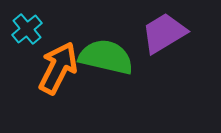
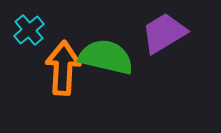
cyan cross: moved 2 px right, 1 px down
orange arrow: moved 5 px right; rotated 24 degrees counterclockwise
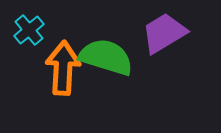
green semicircle: rotated 4 degrees clockwise
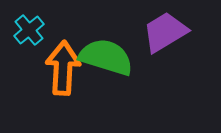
purple trapezoid: moved 1 px right, 1 px up
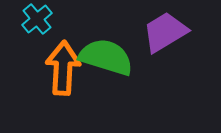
cyan cross: moved 8 px right, 11 px up
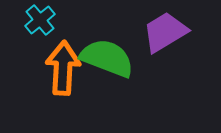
cyan cross: moved 3 px right, 1 px down
green semicircle: moved 1 px right, 1 px down; rotated 4 degrees clockwise
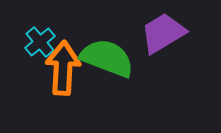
cyan cross: moved 22 px down
purple trapezoid: moved 2 px left, 1 px down
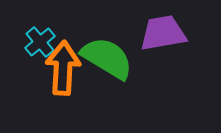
purple trapezoid: rotated 21 degrees clockwise
green semicircle: rotated 10 degrees clockwise
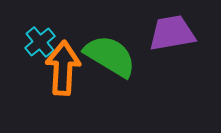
purple trapezoid: moved 9 px right
green semicircle: moved 3 px right, 2 px up
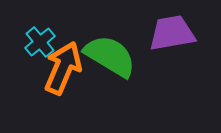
orange arrow: rotated 20 degrees clockwise
